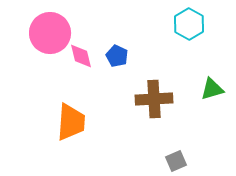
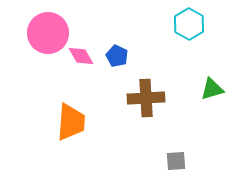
pink circle: moved 2 px left
pink diamond: rotated 16 degrees counterclockwise
brown cross: moved 8 px left, 1 px up
gray square: rotated 20 degrees clockwise
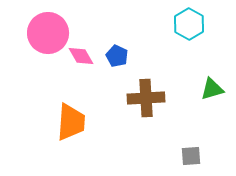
gray square: moved 15 px right, 5 px up
